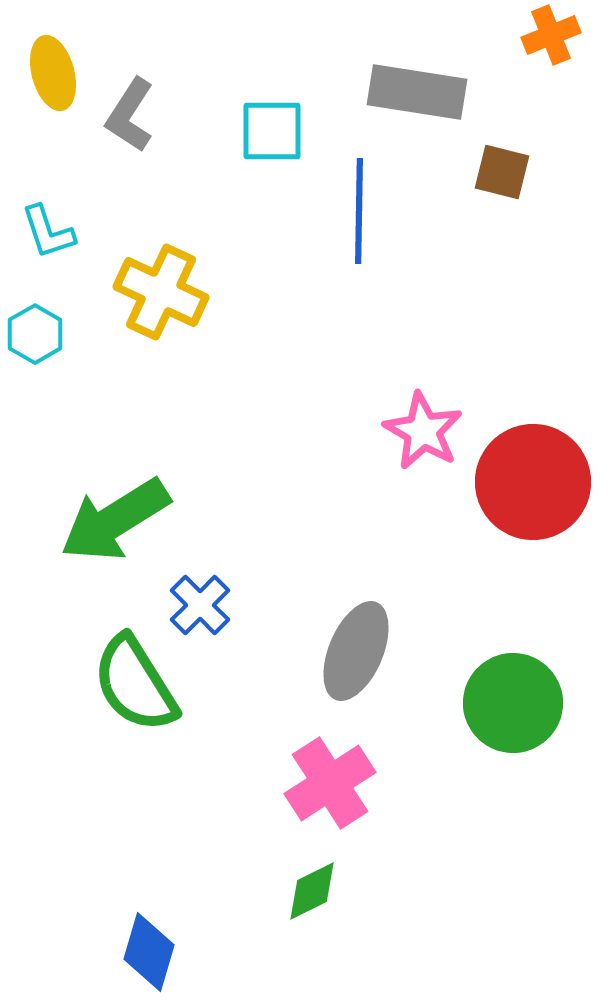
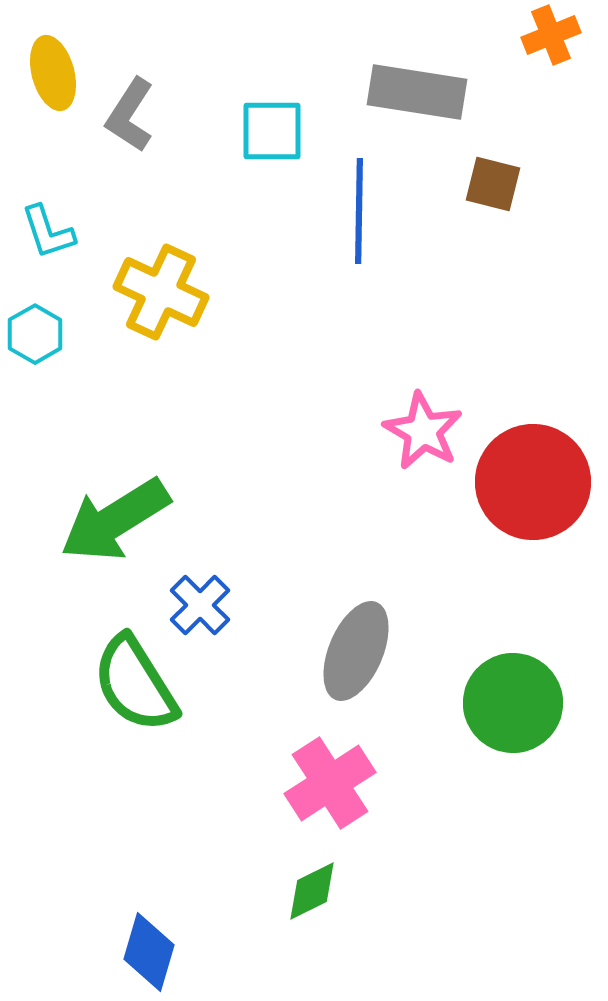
brown square: moved 9 px left, 12 px down
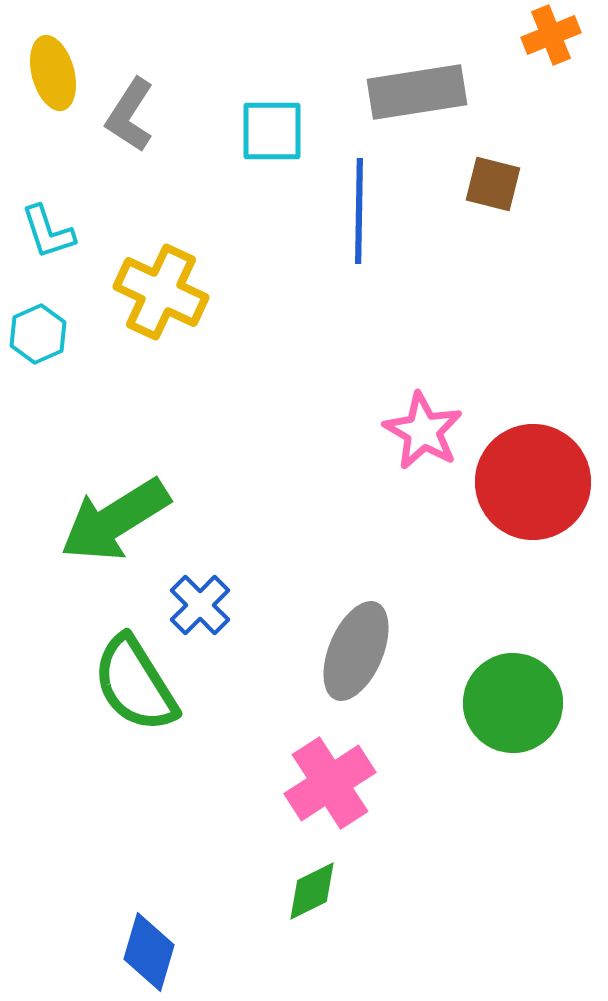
gray rectangle: rotated 18 degrees counterclockwise
cyan hexagon: moved 3 px right; rotated 6 degrees clockwise
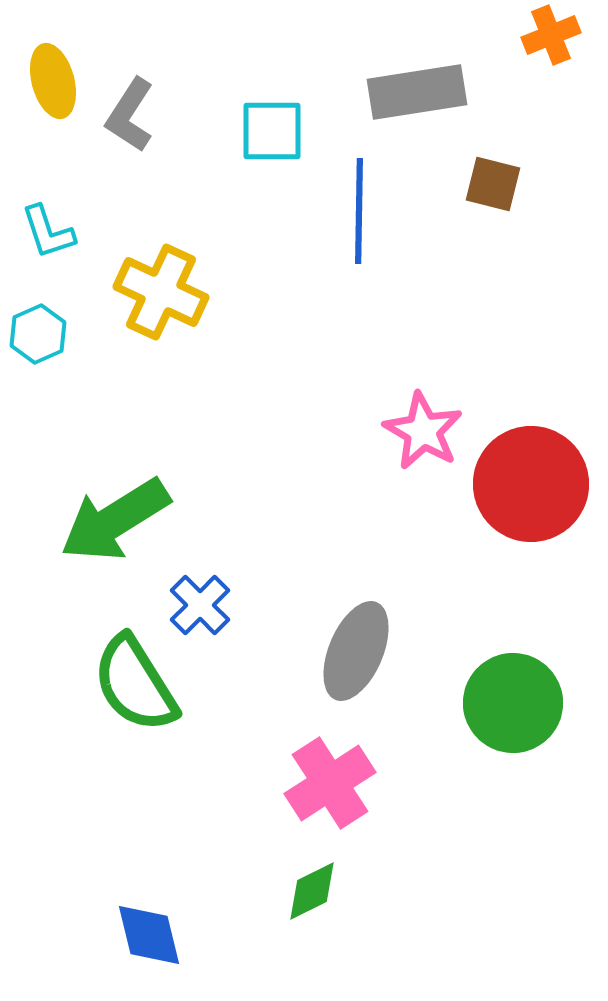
yellow ellipse: moved 8 px down
red circle: moved 2 px left, 2 px down
blue diamond: moved 17 px up; rotated 30 degrees counterclockwise
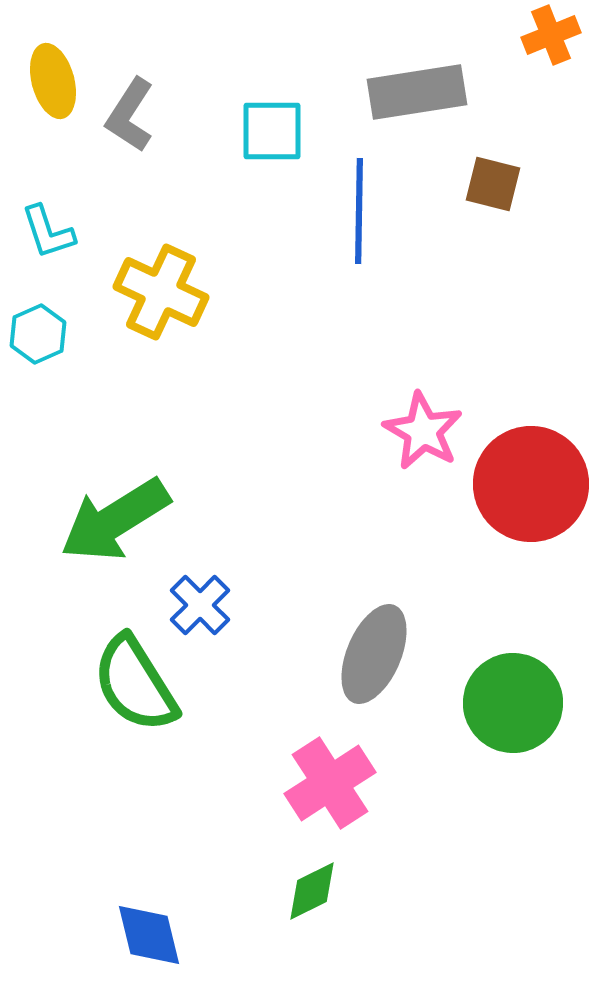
gray ellipse: moved 18 px right, 3 px down
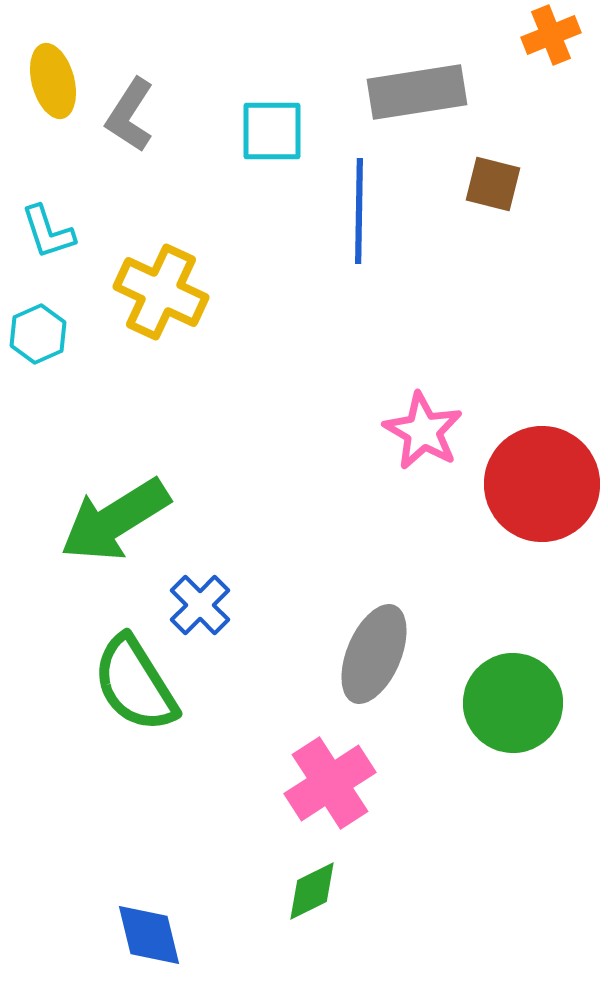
red circle: moved 11 px right
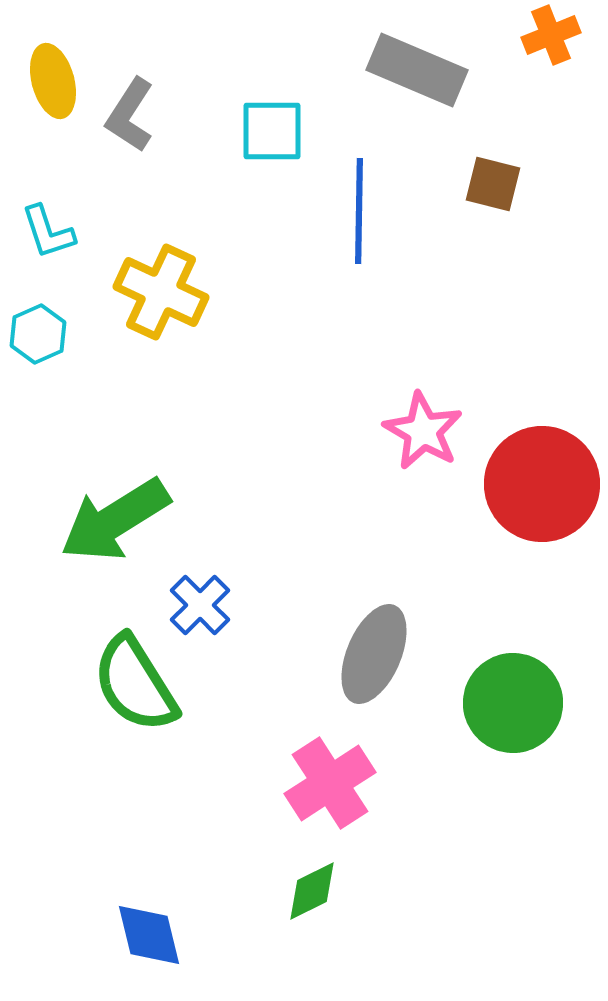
gray rectangle: moved 22 px up; rotated 32 degrees clockwise
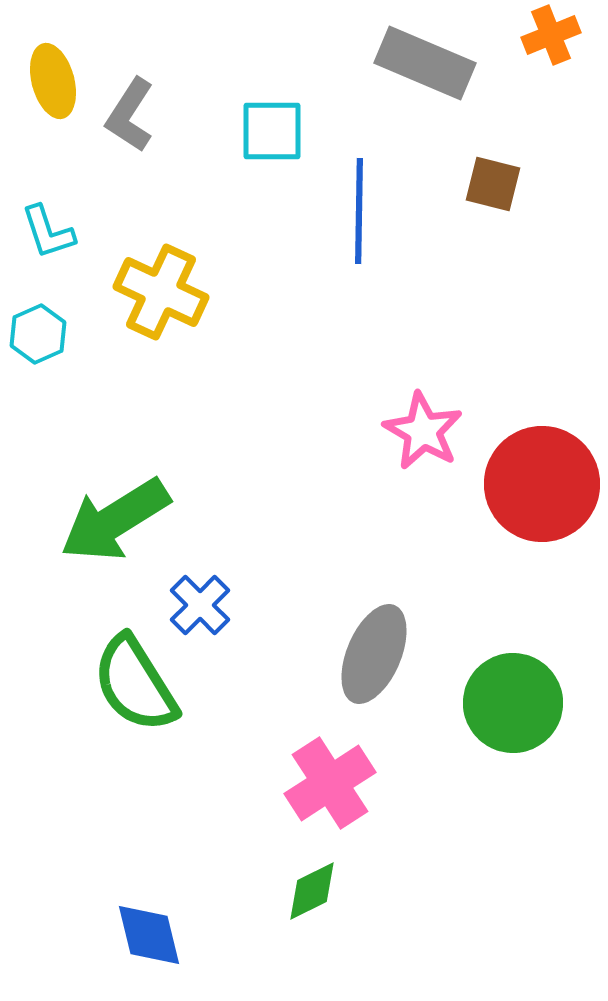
gray rectangle: moved 8 px right, 7 px up
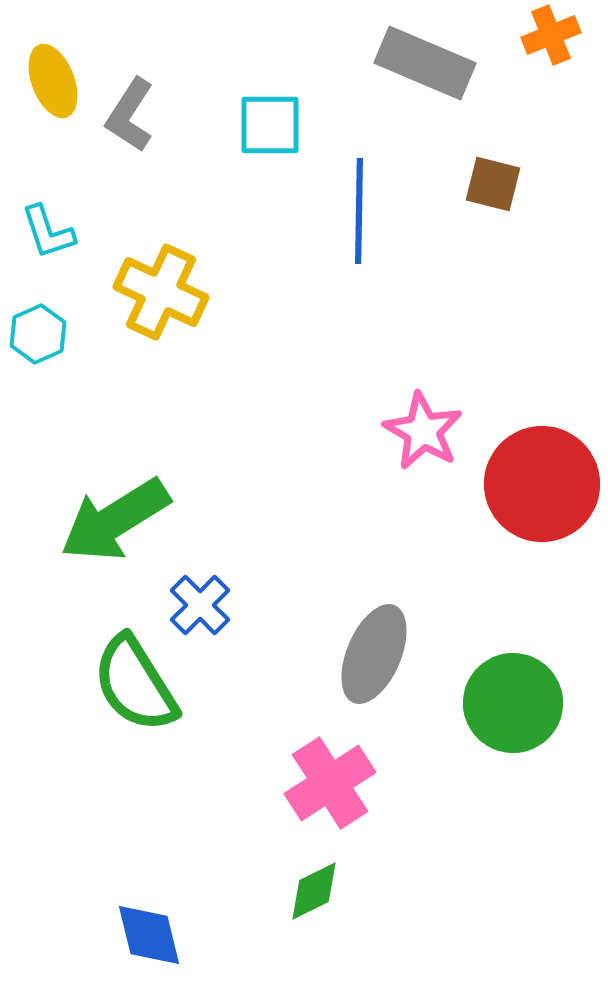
yellow ellipse: rotated 6 degrees counterclockwise
cyan square: moved 2 px left, 6 px up
green diamond: moved 2 px right
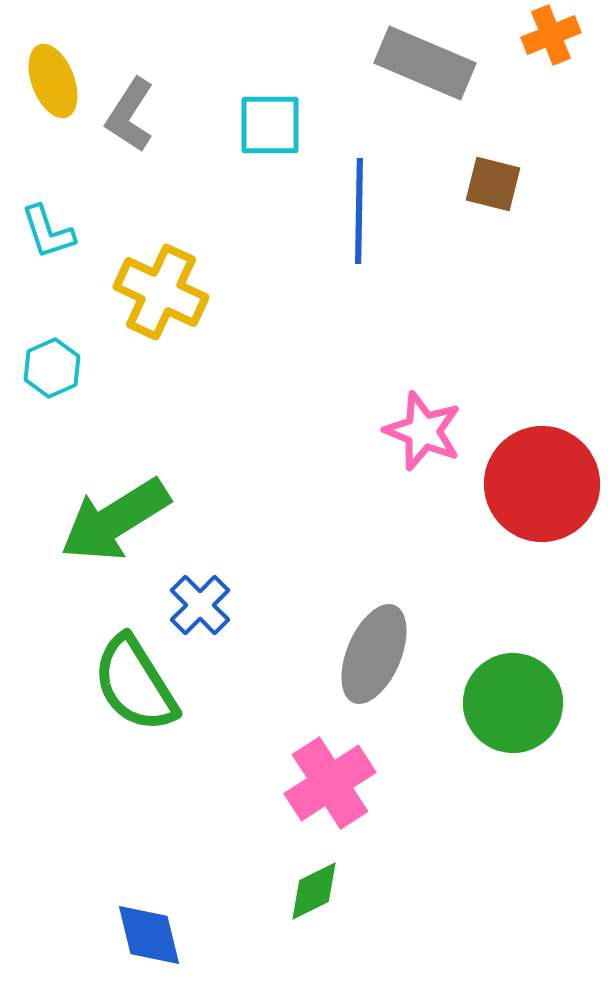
cyan hexagon: moved 14 px right, 34 px down
pink star: rotated 8 degrees counterclockwise
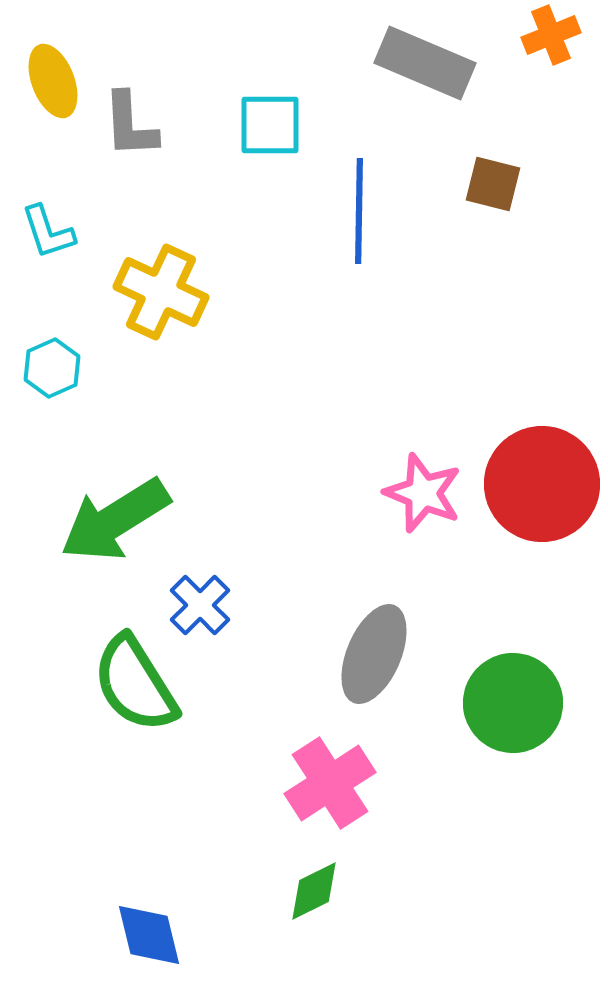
gray L-shape: moved 10 px down; rotated 36 degrees counterclockwise
pink star: moved 62 px down
